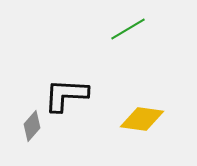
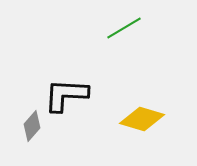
green line: moved 4 px left, 1 px up
yellow diamond: rotated 9 degrees clockwise
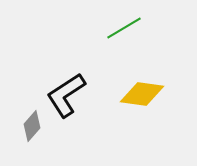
black L-shape: rotated 36 degrees counterclockwise
yellow diamond: moved 25 px up; rotated 9 degrees counterclockwise
